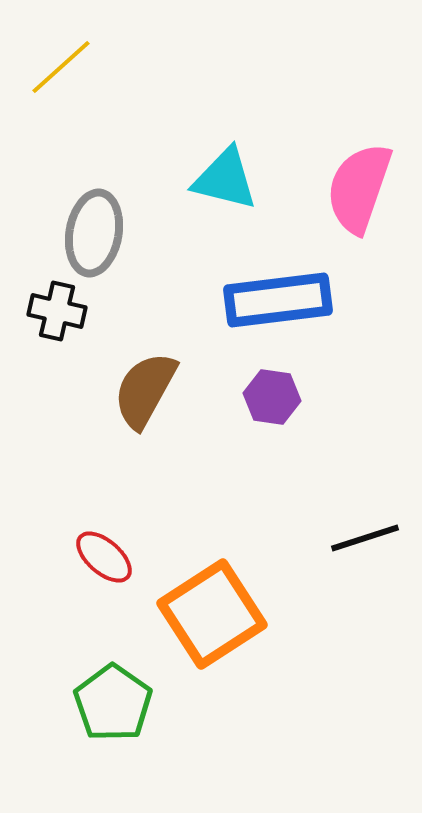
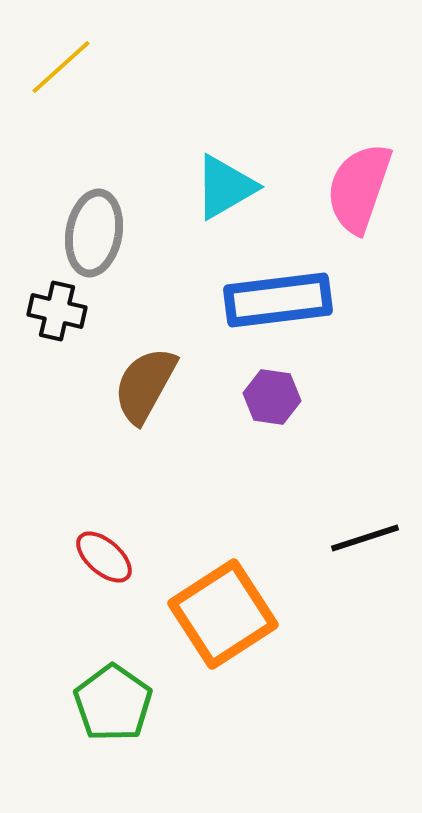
cyan triangle: moved 8 px down; rotated 44 degrees counterclockwise
brown semicircle: moved 5 px up
orange square: moved 11 px right
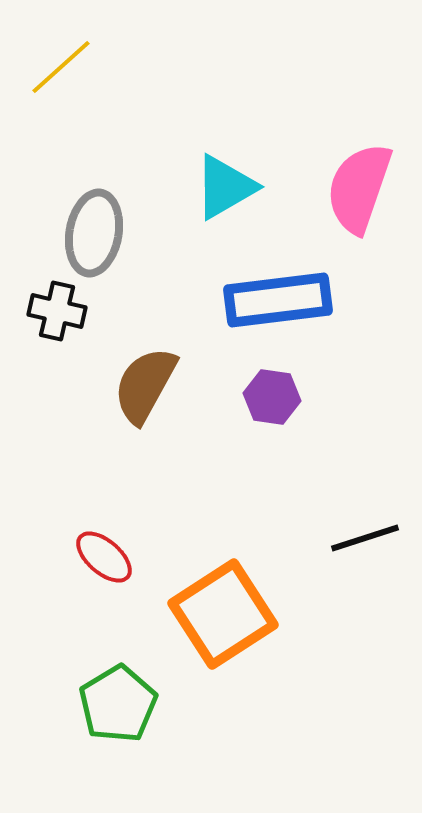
green pentagon: moved 5 px right, 1 px down; rotated 6 degrees clockwise
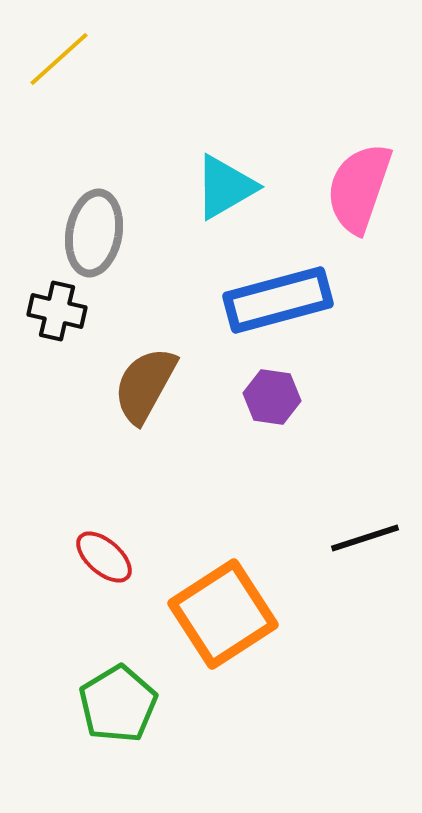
yellow line: moved 2 px left, 8 px up
blue rectangle: rotated 8 degrees counterclockwise
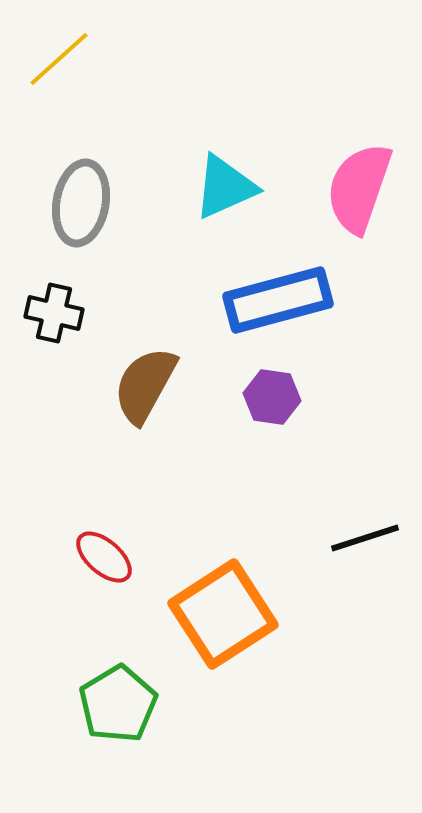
cyan triangle: rotated 6 degrees clockwise
gray ellipse: moved 13 px left, 30 px up
black cross: moved 3 px left, 2 px down
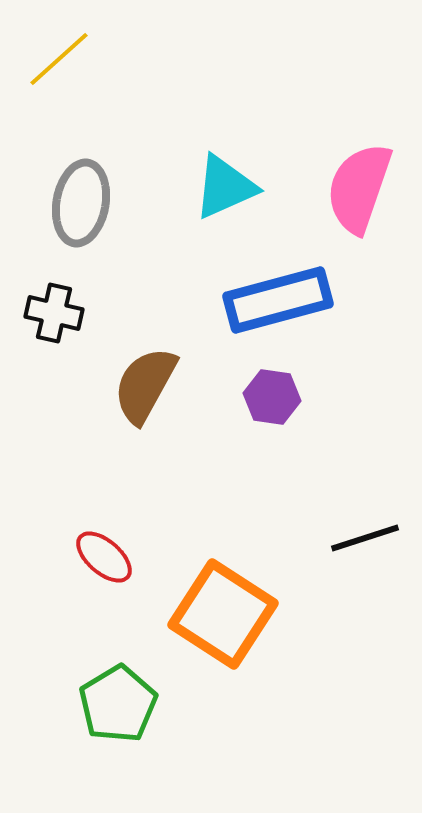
orange square: rotated 24 degrees counterclockwise
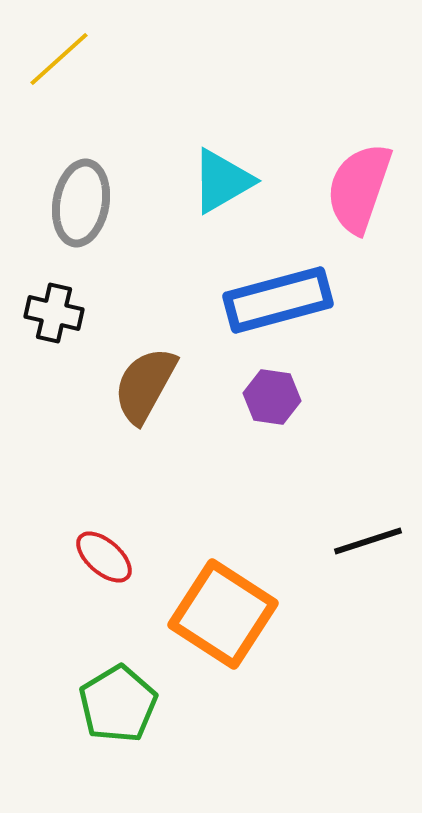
cyan triangle: moved 3 px left, 6 px up; rotated 6 degrees counterclockwise
black line: moved 3 px right, 3 px down
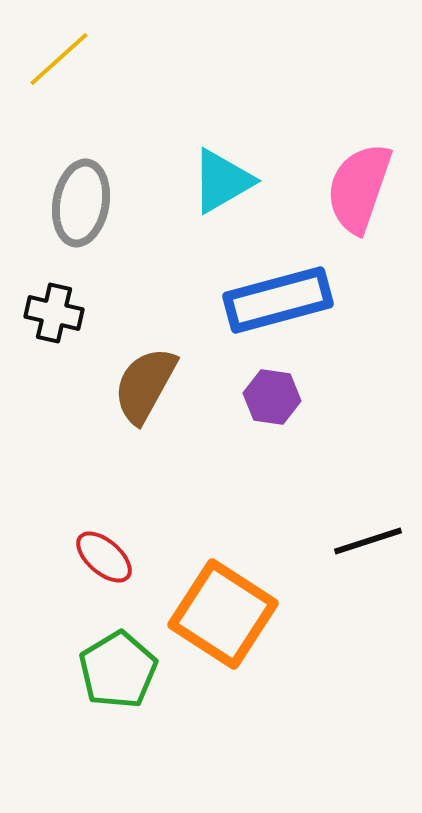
green pentagon: moved 34 px up
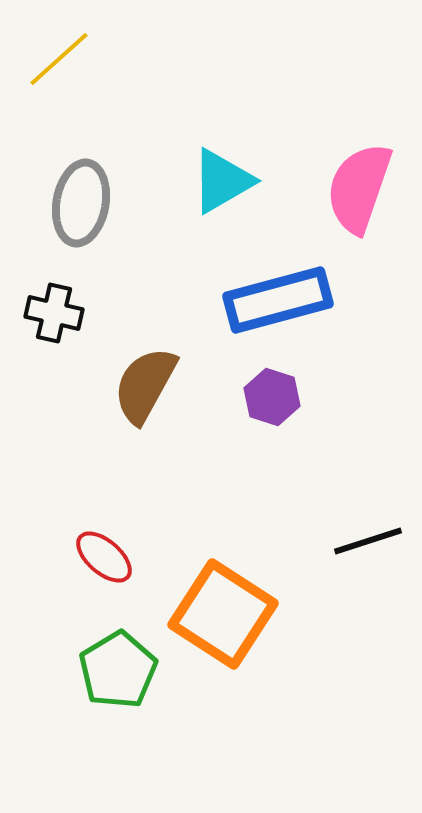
purple hexagon: rotated 10 degrees clockwise
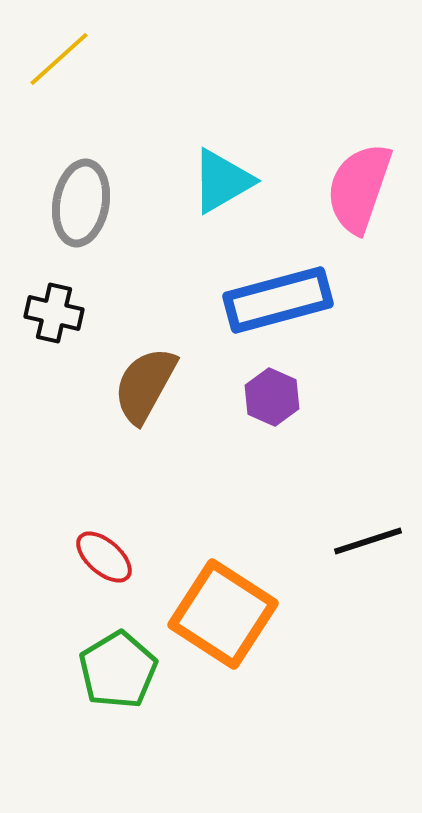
purple hexagon: rotated 6 degrees clockwise
